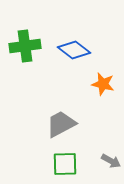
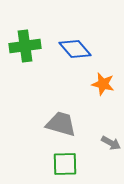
blue diamond: moved 1 px right, 1 px up; rotated 12 degrees clockwise
gray trapezoid: rotated 44 degrees clockwise
gray arrow: moved 18 px up
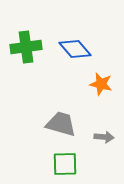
green cross: moved 1 px right, 1 px down
orange star: moved 2 px left
gray arrow: moved 7 px left, 6 px up; rotated 24 degrees counterclockwise
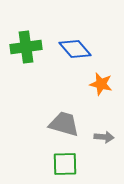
gray trapezoid: moved 3 px right
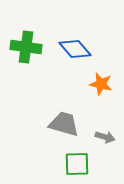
green cross: rotated 16 degrees clockwise
gray arrow: moved 1 px right; rotated 12 degrees clockwise
green square: moved 12 px right
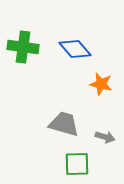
green cross: moved 3 px left
